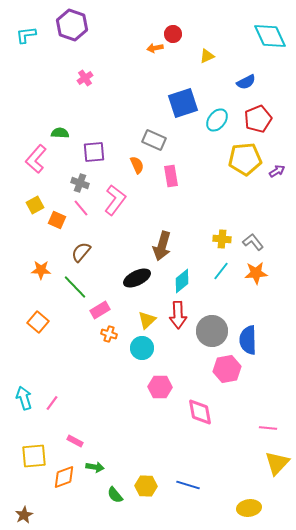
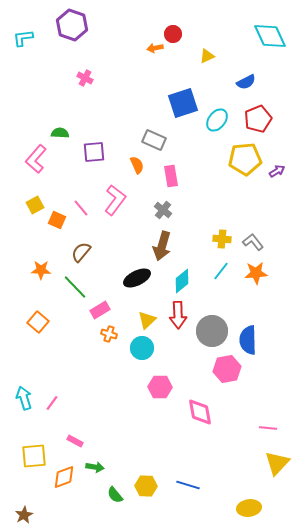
cyan L-shape at (26, 35): moved 3 px left, 3 px down
pink cross at (85, 78): rotated 28 degrees counterclockwise
gray cross at (80, 183): moved 83 px right, 27 px down; rotated 18 degrees clockwise
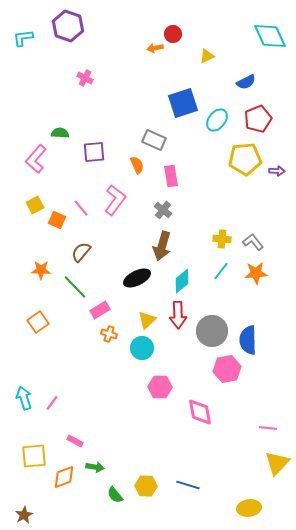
purple hexagon at (72, 25): moved 4 px left, 1 px down
purple arrow at (277, 171): rotated 35 degrees clockwise
orange square at (38, 322): rotated 15 degrees clockwise
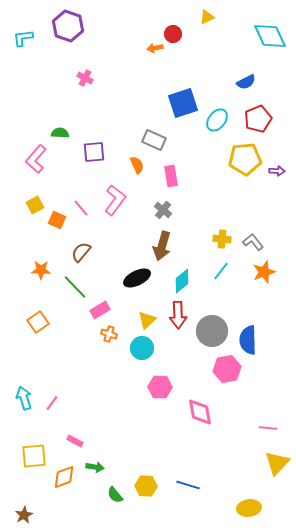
yellow triangle at (207, 56): moved 39 px up
orange star at (256, 273): moved 8 px right, 1 px up; rotated 15 degrees counterclockwise
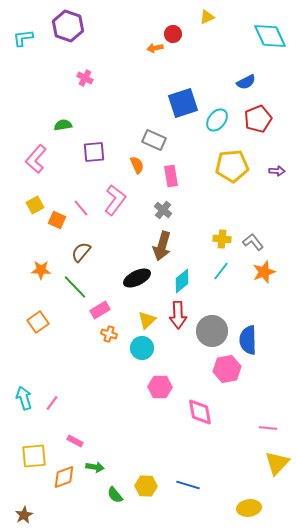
green semicircle at (60, 133): moved 3 px right, 8 px up; rotated 12 degrees counterclockwise
yellow pentagon at (245, 159): moved 13 px left, 7 px down
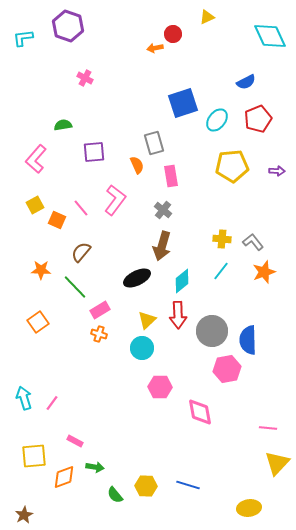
gray rectangle at (154, 140): moved 3 px down; rotated 50 degrees clockwise
orange cross at (109, 334): moved 10 px left
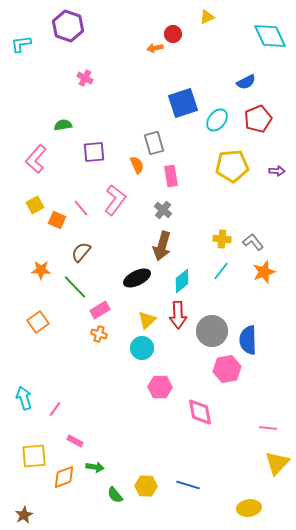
cyan L-shape at (23, 38): moved 2 px left, 6 px down
pink line at (52, 403): moved 3 px right, 6 px down
